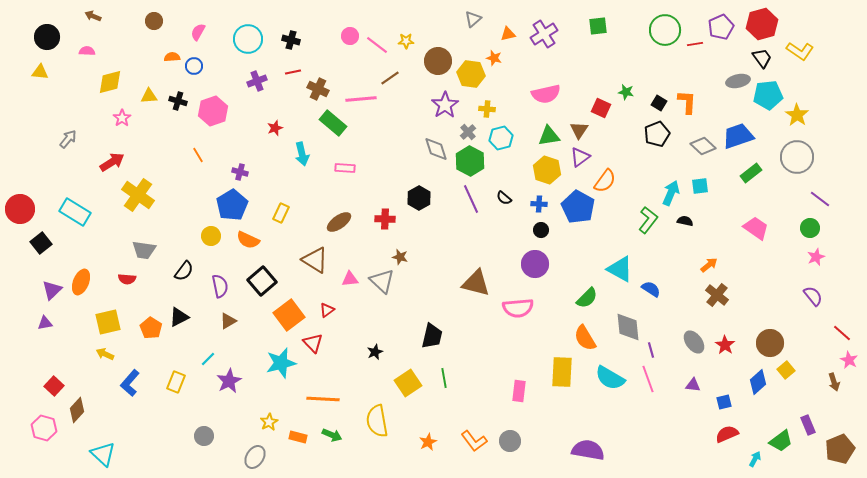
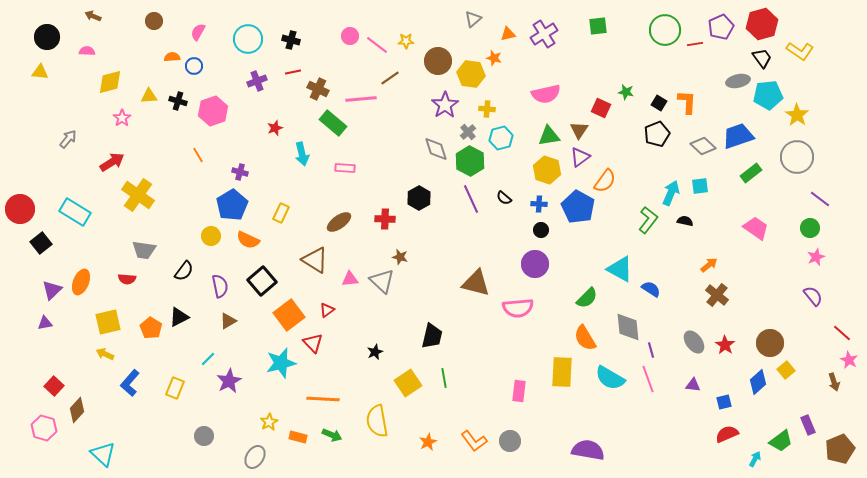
yellow rectangle at (176, 382): moved 1 px left, 6 px down
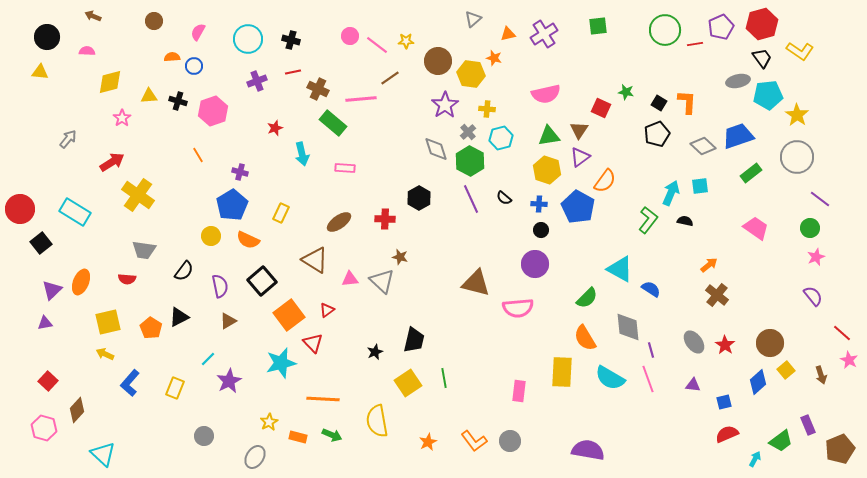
black trapezoid at (432, 336): moved 18 px left, 4 px down
brown arrow at (834, 382): moved 13 px left, 7 px up
red square at (54, 386): moved 6 px left, 5 px up
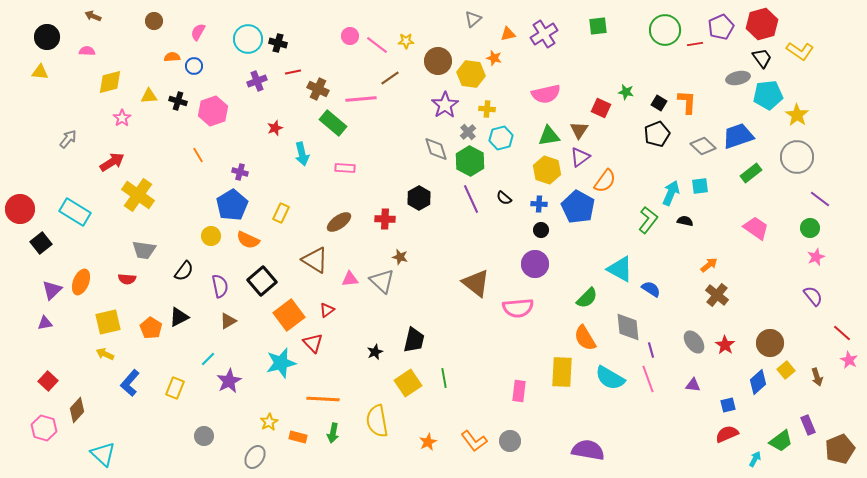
black cross at (291, 40): moved 13 px left, 3 px down
gray ellipse at (738, 81): moved 3 px up
brown triangle at (476, 283): rotated 24 degrees clockwise
brown arrow at (821, 375): moved 4 px left, 2 px down
blue square at (724, 402): moved 4 px right, 3 px down
green arrow at (332, 435): moved 1 px right, 2 px up; rotated 78 degrees clockwise
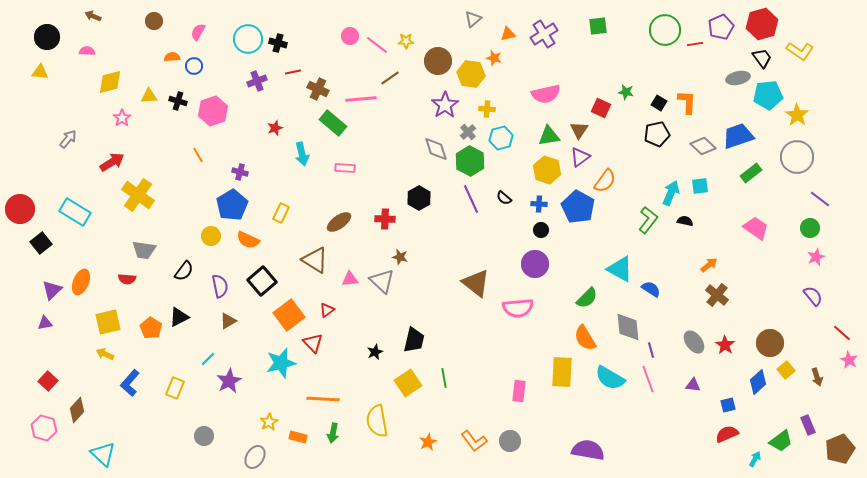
black pentagon at (657, 134): rotated 10 degrees clockwise
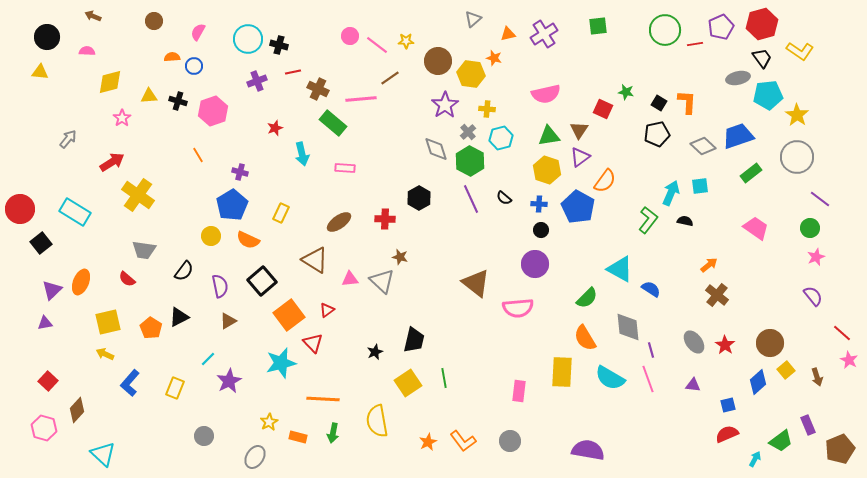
black cross at (278, 43): moved 1 px right, 2 px down
red square at (601, 108): moved 2 px right, 1 px down
red semicircle at (127, 279): rotated 36 degrees clockwise
orange L-shape at (474, 441): moved 11 px left
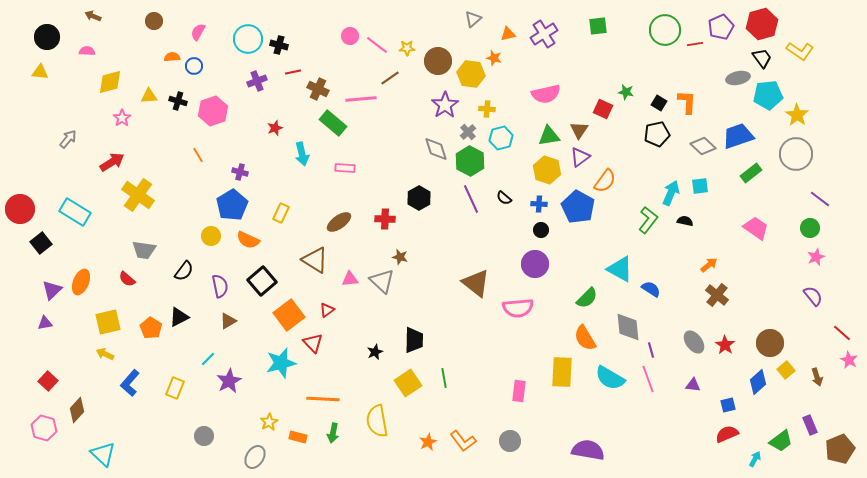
yellow star at (406, 41): moved 1 px right, 7 px down
gray circle at (797, 157): moved 1 px left, 3 px up
black trapezoid at (414, 340): rotated 12 degrees counterclockwise
purple rectangle at (808, 425): moved 2 px right
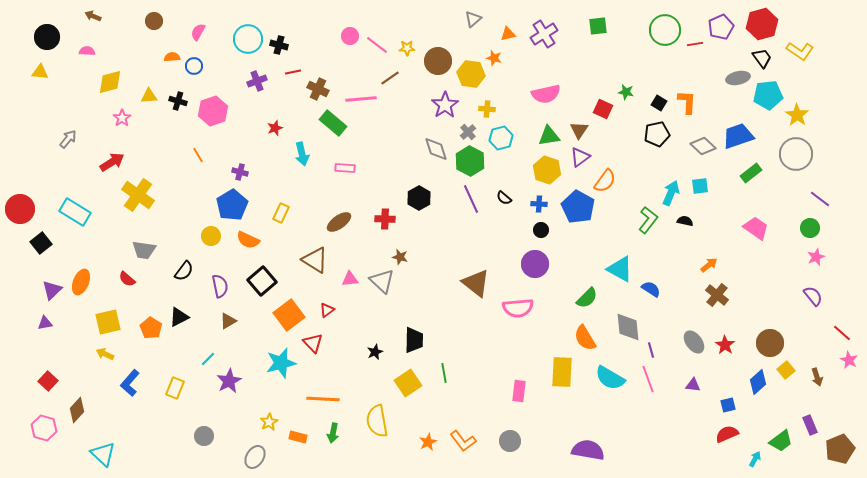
green line at (444, 378): moved 5 px up
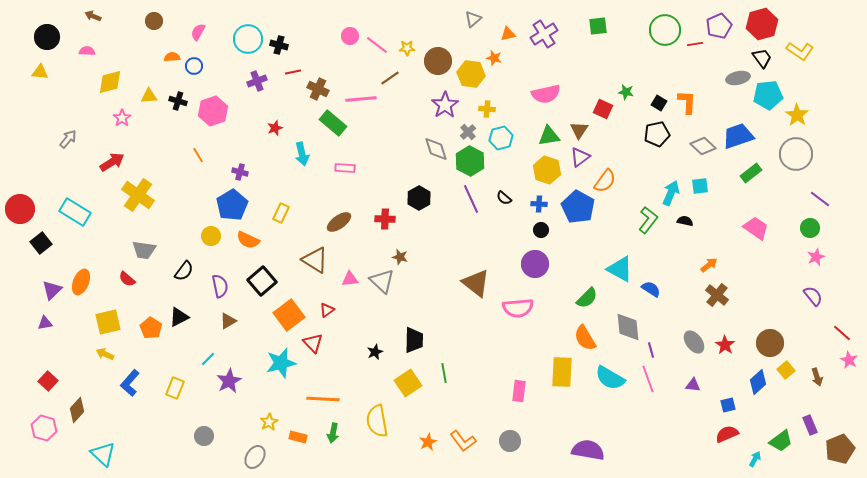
purple pentagon at (721, 27): moved 2 px left, 1 px up
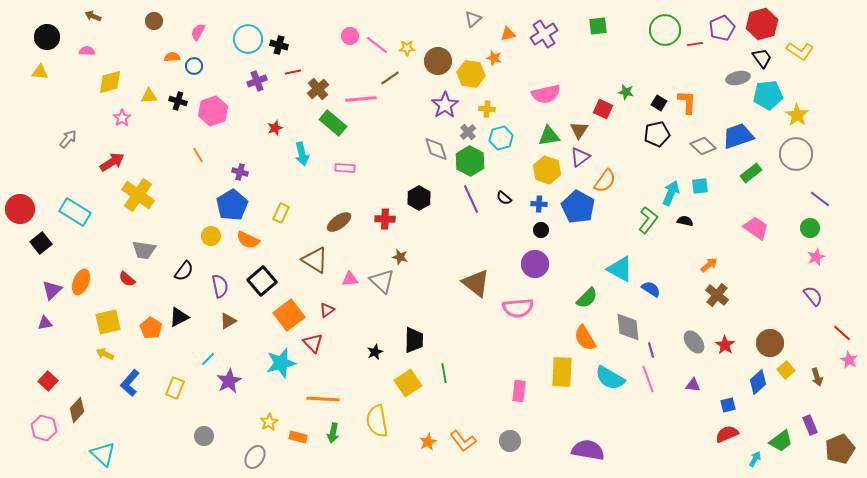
purple pentagon at (719, 26): moved 3 px right, 2 px down
brown cross at (318, 89): rotated 25 degrees clockwise
